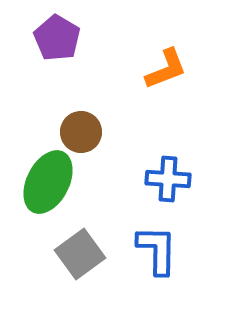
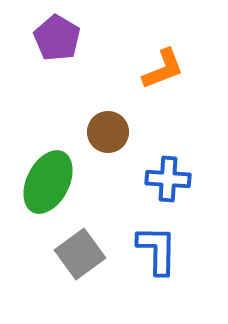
orange L-shape: moved 3 px left
brown circle: moved 27 px right
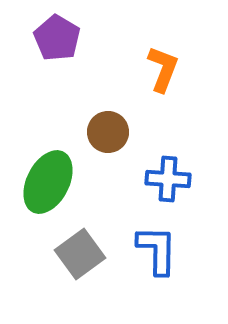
orange L-shape: rotated 48 degrees counterclockwise
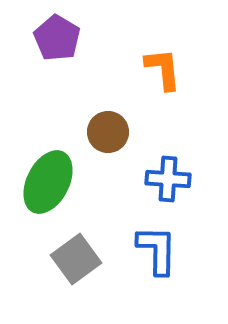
orange L-shape: rotated 27 degrees counterclockwise
gray square: moved 4 px left, 5 px down
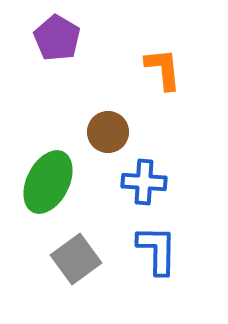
blue cross: moved 24 px left, 3 px down
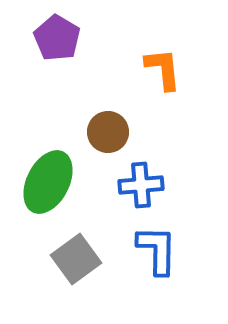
blue cross: moved 3 px left, 3 px down; rotated 9 degrees counterclockwise
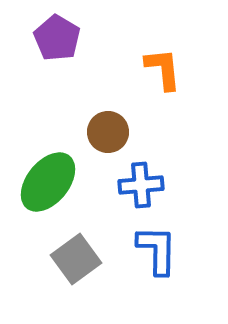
green ellipse: rotated 12 degrees clockwise
